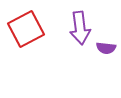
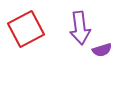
purple semicircle: moved 4 px left, 2 px down; rotated 24 degrees counterclockwise
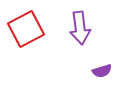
purple semicircle: moved 21 px down
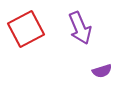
purple arrow: rotated 16 degrees counterclockwise
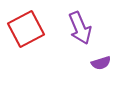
purple semicircle: moved 1 px left, 8 px up
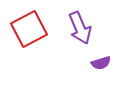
red square: moved 3 px right
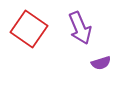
red square: rotated 27 degrees counterclockwise
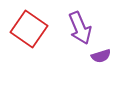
purple semicircle: moved 7 px up
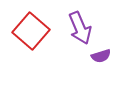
red square: moved 2 px right, 2 px down; rotated 6 degrees clockwise
